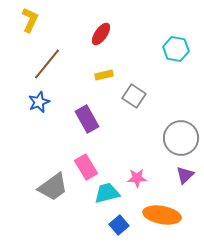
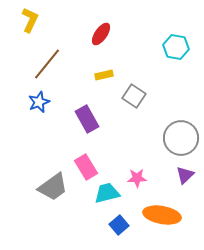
cyan hexagon: moved 2 px up
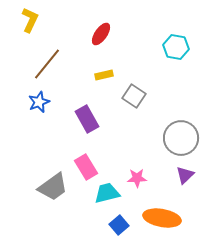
orange ellipse: moved 3 px down
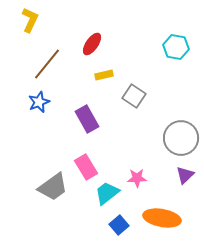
red ellipse: moved 9 px left, 10 px down
cyan trapezoid: rotated 24 degrees counterclockwise
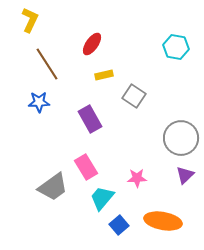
brown line: rotated 72 degrees counterclockwise
blue star: rotated 20 degrees clockwise
purple rectangle: moved 3 px right
cyan trapezoid: moved 5 px left, 5 px down; rotated 12 degrees counterclockwise
orange ellipse: moved 1 px right, 3 px down
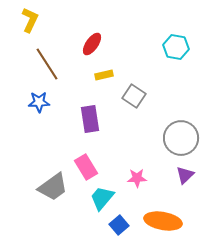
purple rectangle: rotated 20 degrees clockwise
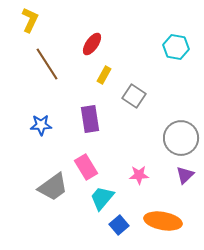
yellow rectangle: rotated 48 degrees counterclockwise
blue star: moved 2 px right, 23 px down
pink star: moved 2 px right, 3 px up
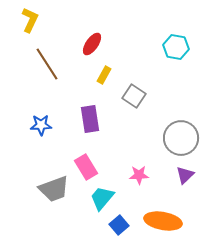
gray trapezoid: moved 1 px right, 2 px down; rotated 16 degrees clockwise
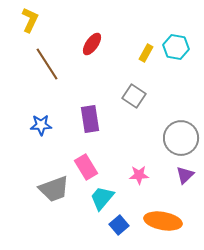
yellow rectangle: moved 42 px right, 22 px up
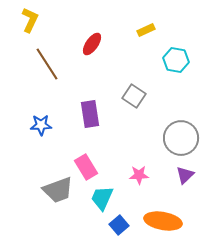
cyan hexagon: moved 13 px down
yellow rectangle: moved 23 px up; rotated 36 degrees clockwise
purple rectangle: moved 5 px up
gray trapezoid: moved 4 px right, 1 px down
cyan trapezoid: rotated 16 degrees counterclockwise
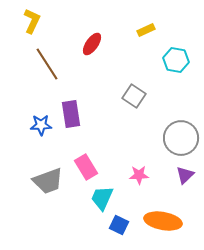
yellow L-shape: moved 2 px right, 1 px down
purple rectangle: moved 19 px left
gray trapezoid: moved 10 px left, 9 px up
blue square: rotated 24 degrees counterclockwise
